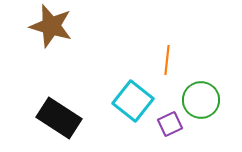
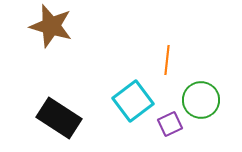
cyan square: rotated 15 degrees clockwise
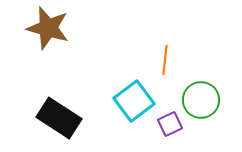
brown star: moved 3 px left, 2 px down
orange line: moved 2 px left
cyan square: moved 1 px right
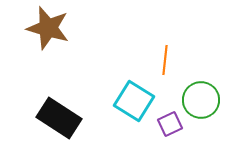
cyan square: rotated 21 degrees counterclockwise
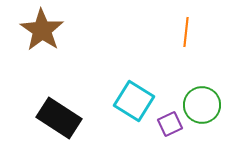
brown star: moved 6 px left, 2 px down; rotated 18 degrees clockwise
orange line: moved 21 px right, 28 px up
green circle: moved 1 px right, 5 px down
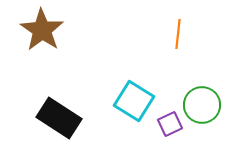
orange line: moved 8 px left, 2 px down
